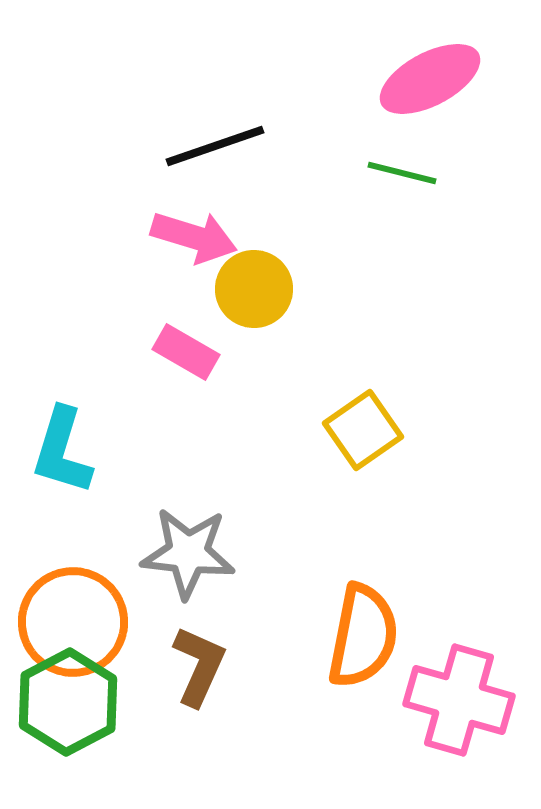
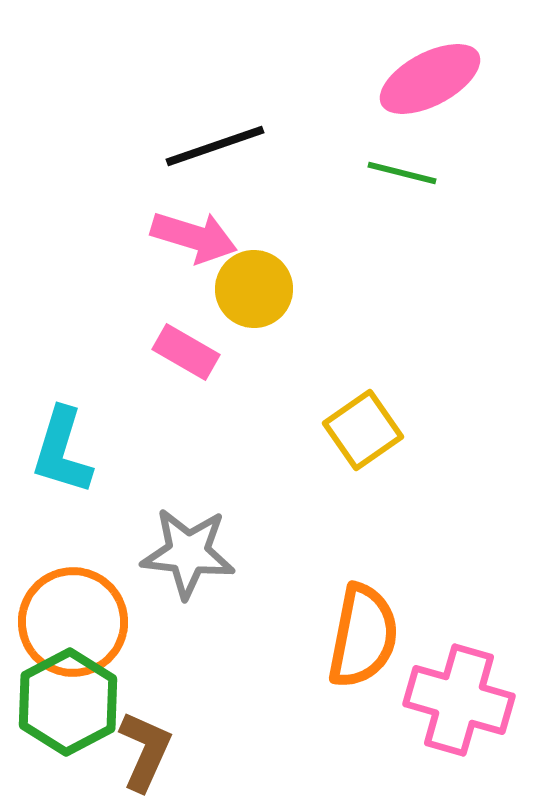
brown L-shape: moved 54 px left, 85 px down
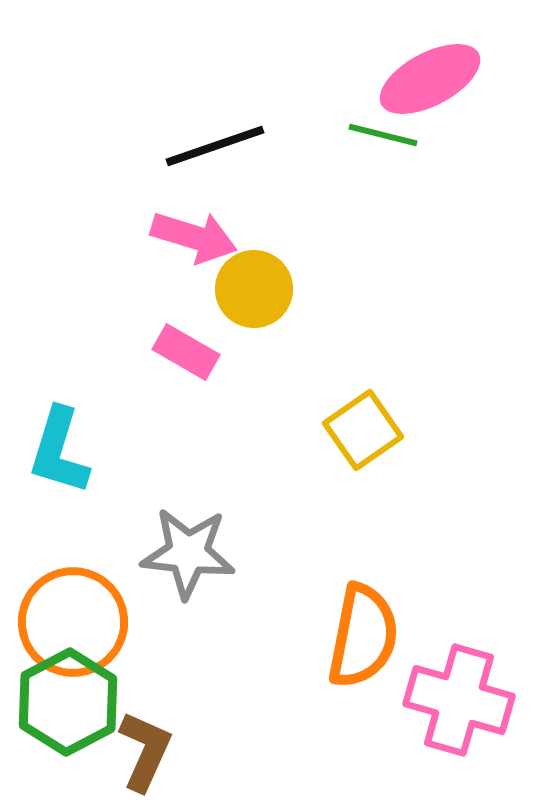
green line: moved 19 px left, 38 px up
cyan L-shape: moved 3 px left
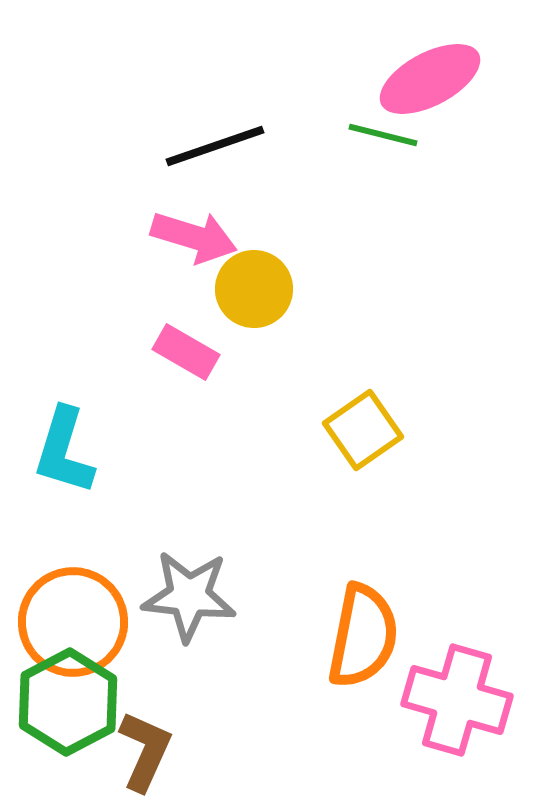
cyan L-shape: moved 5 px right
gray star: moved 1 px right, 43 px down
pink cross: moved 2 px left
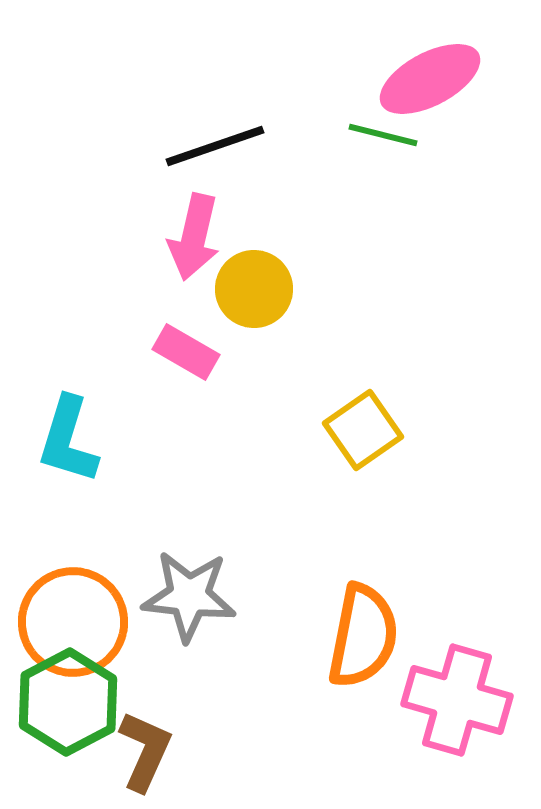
pink arrow: rotated 86 degrees clockwise
cyan L-shape: moved 4 px right, 11 px up
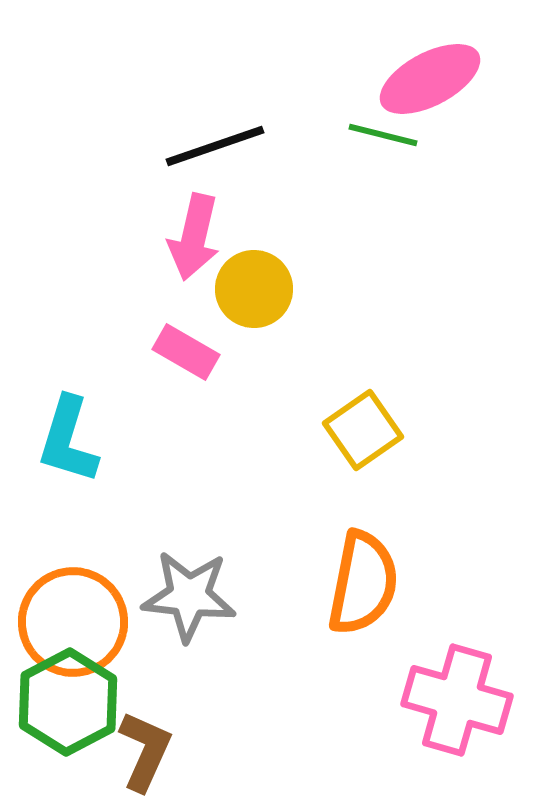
orange semicircle: moved 53 px up
